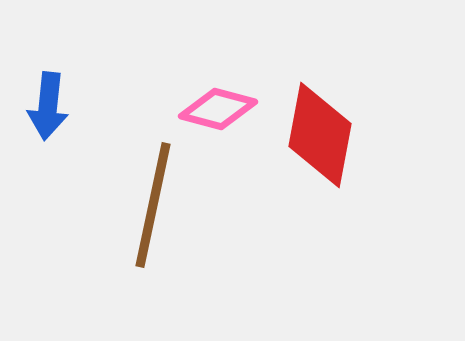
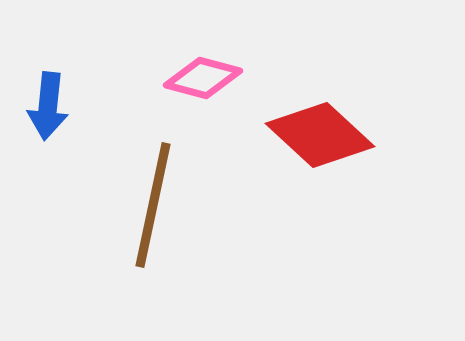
pink diamond: moved 15 px left, 31 px up
red diamond: rotated 58 degrees counterclockwise
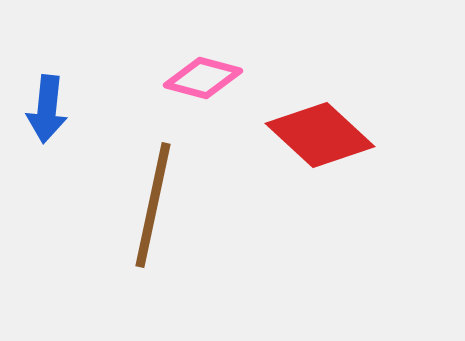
blue arrow: moved 1 px left, 3 px down
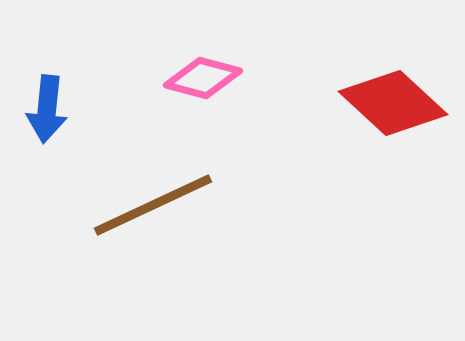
red diamond: moved 73 px right, 32 px up
brown line: rotated 53 degrees clockwise
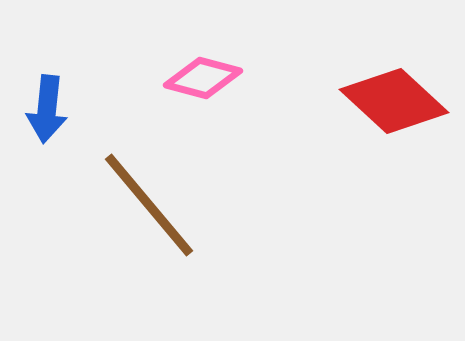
red diamond: moved 1 px right, 2 px up
brown line: moved 4 px left; rotated 75 degrees clockwise
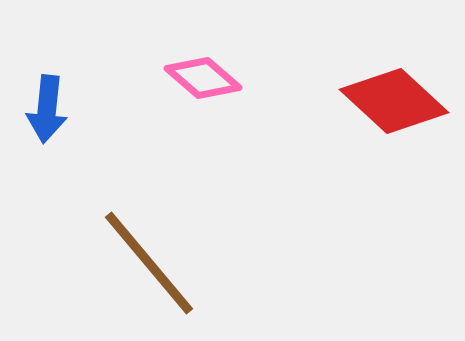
pink diamond: rotated 26 degrees clockwise
brown line: moved 58 px down
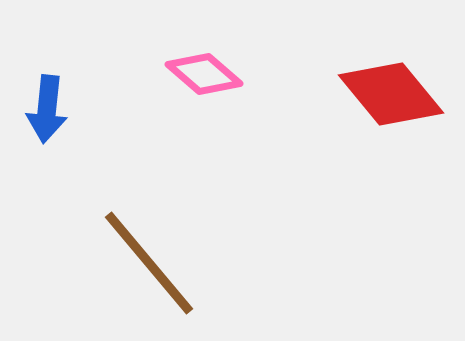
pink diamond: moved 1 px right, 4 px up
red diamond: moved 3 px left, 7 px up; rotated 8 degrees clockwise
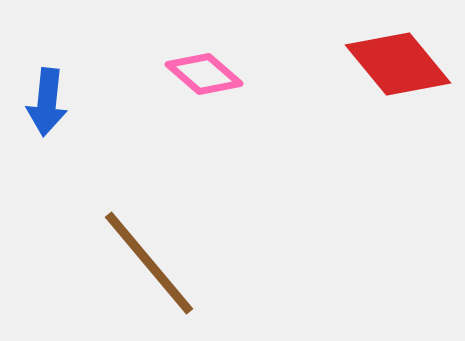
red diamond: moved 7 px right, 30 px up
blue arrow: moved 7 px up
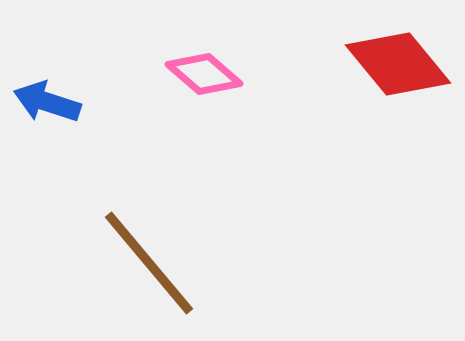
blue arrow: rotated 102 degrees clockwise
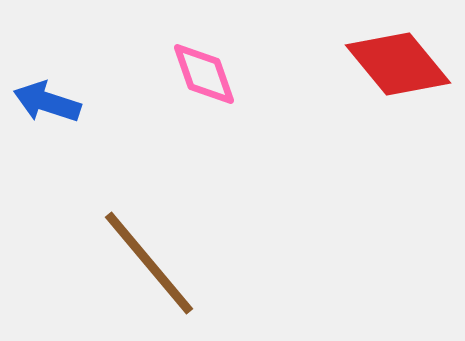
pink diamond: rotated 30 degrees clockwise
